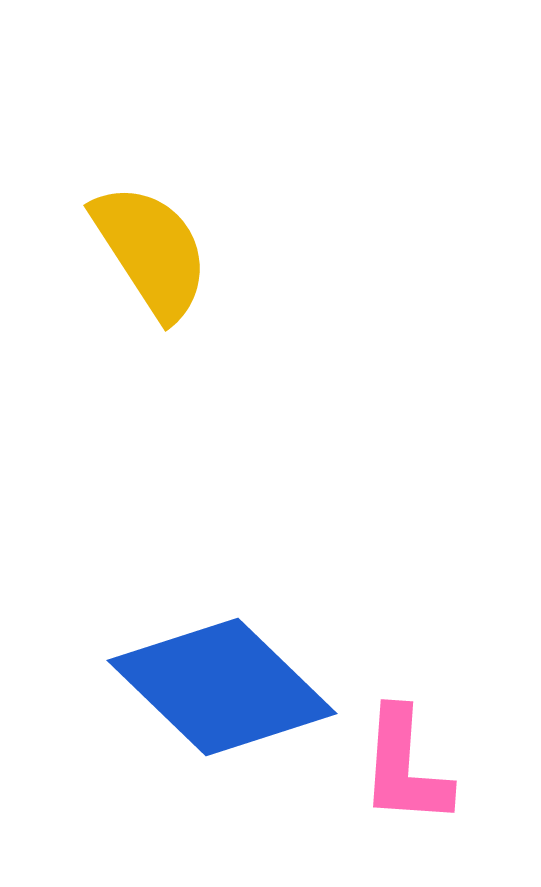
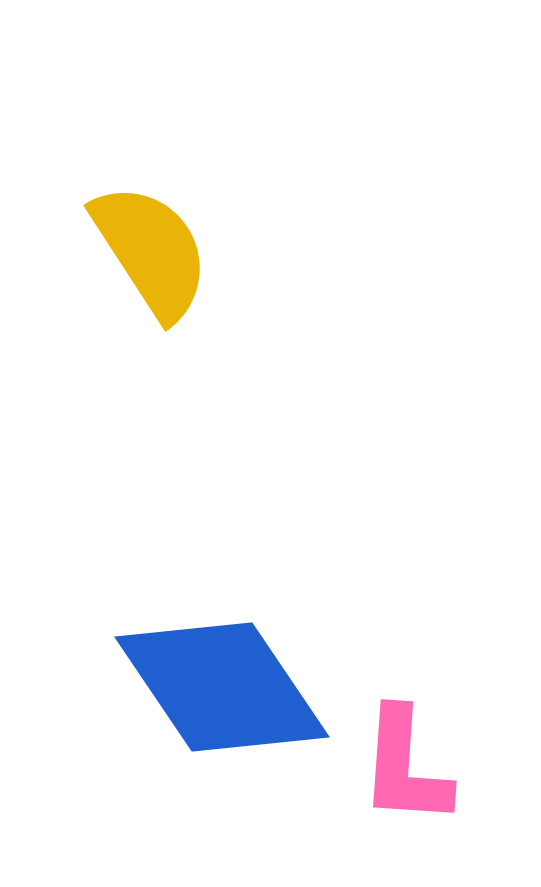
blue diamond: rotated 12 degrees clockwise
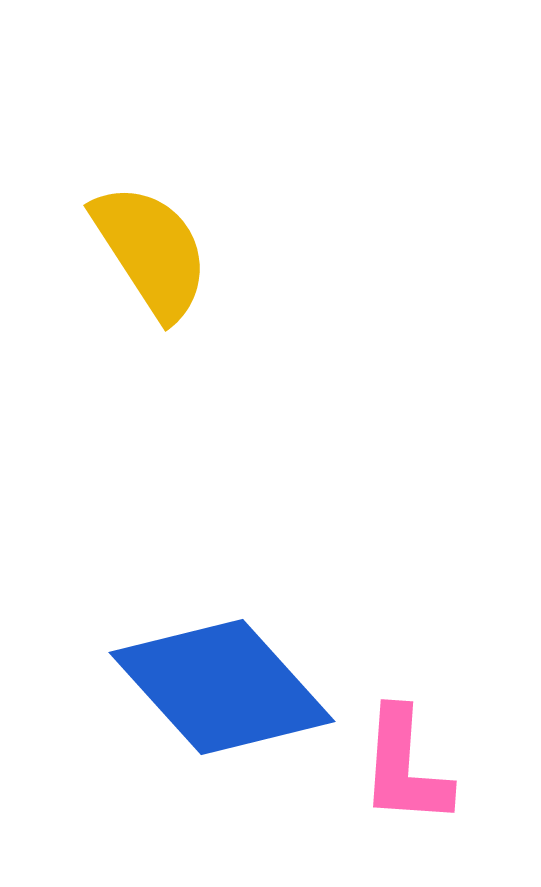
blue diamond: rotated 8 degrees counterclockwise
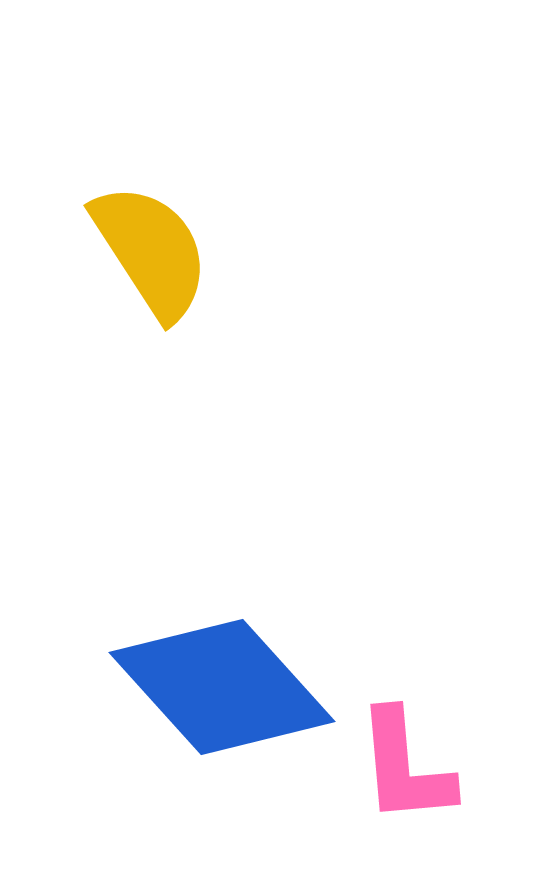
pink L-shape: rotated 9 degrees counterclockwise
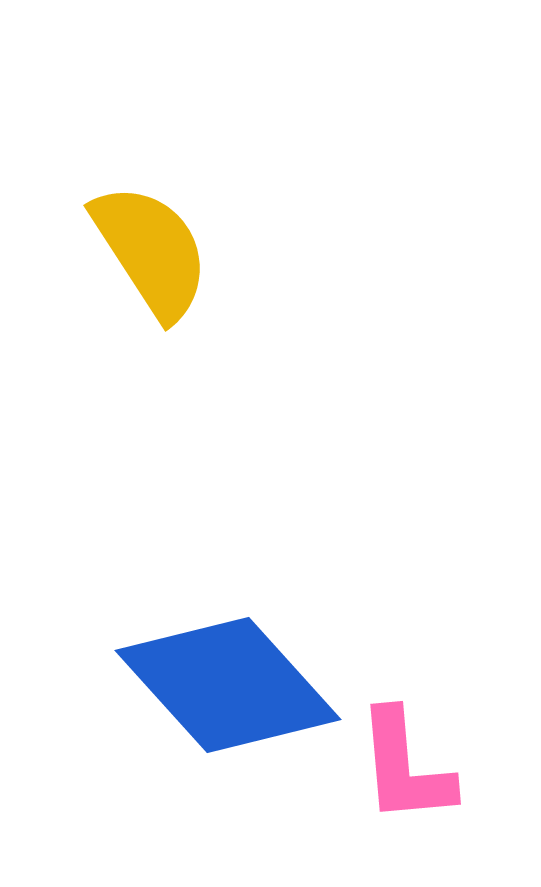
blue diamond: moved 6 px right, 2 px up
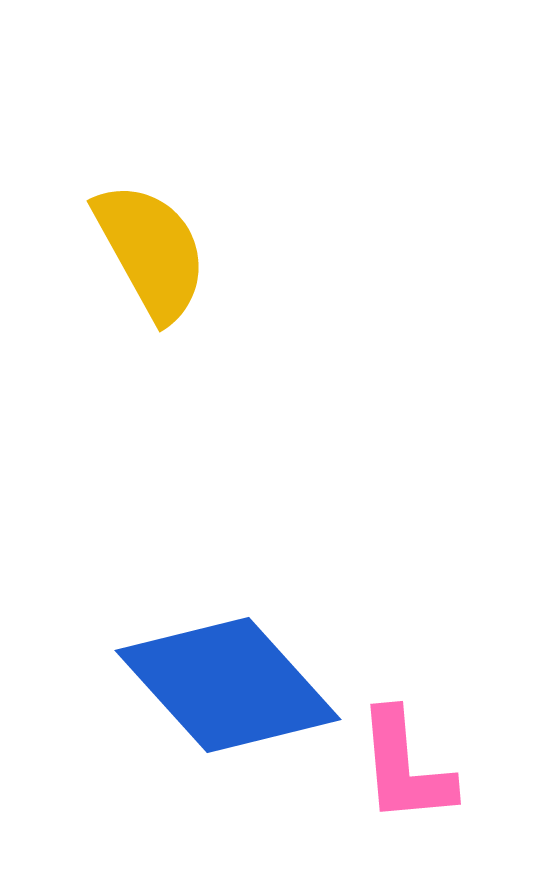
yellow semicircle: rotated 4 degrees clockwise
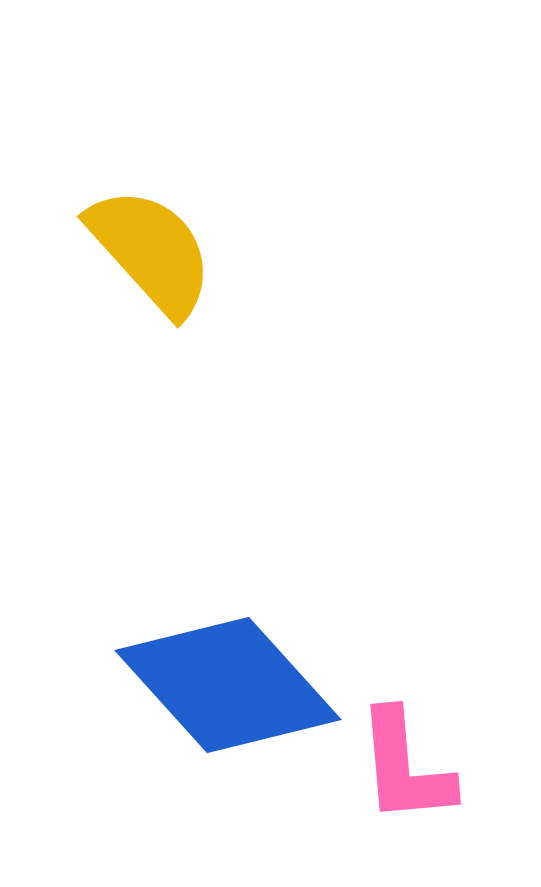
yellow semicircle: rotated 13 degrees counterclockwise
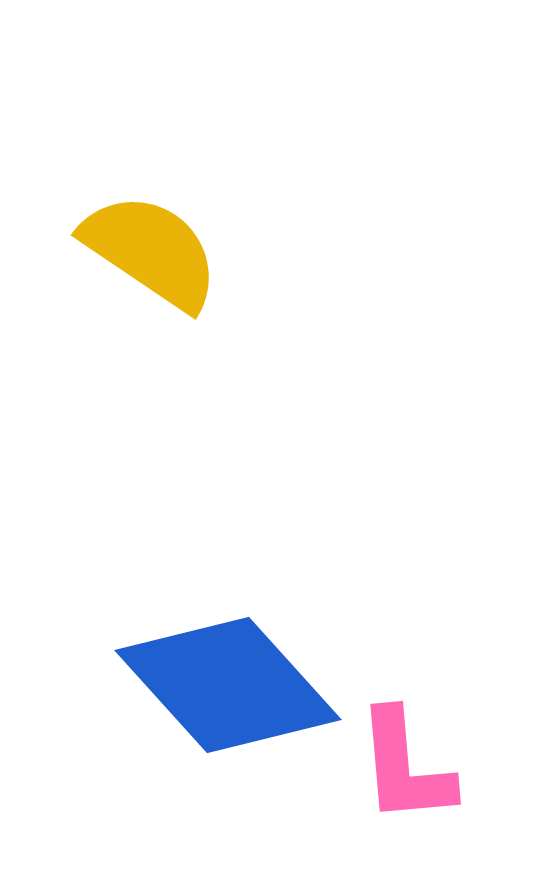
yellow semicircle: rotated 14 degrees counterclockwise
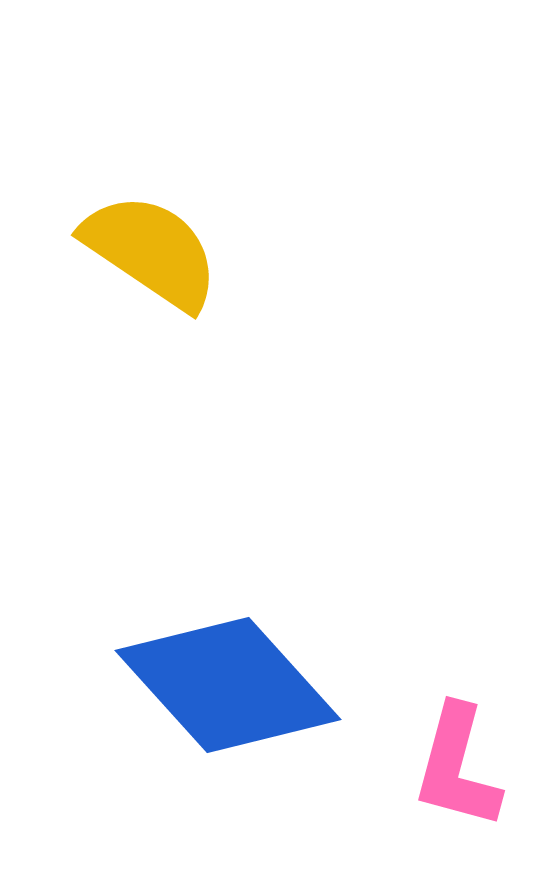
pink L-shape: moved 52 px right; rotated 20 degrees clockwise
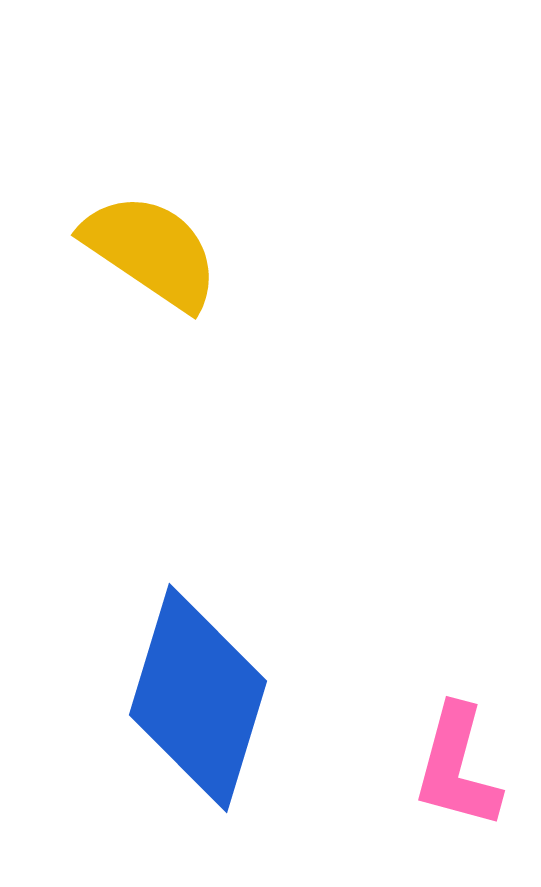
blue diamond: moved 30 px left, 13 px down; rotated 59 degrees clockwise
